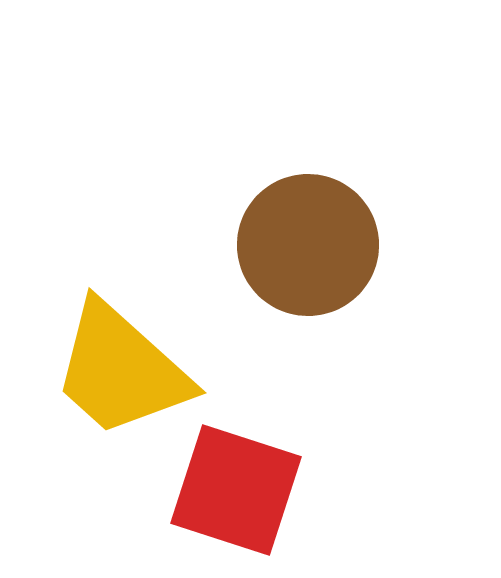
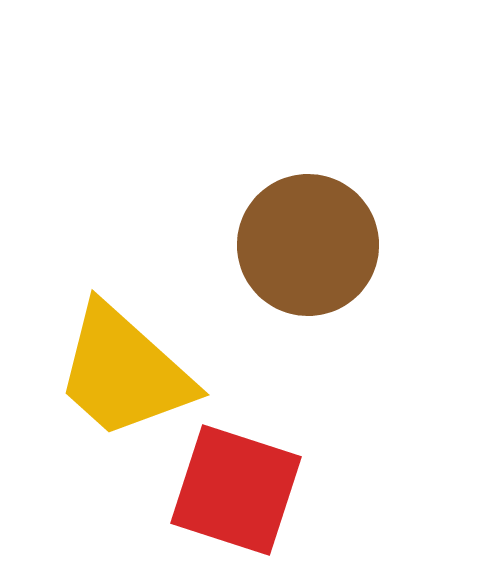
yellow trapezoid: moved 3 px right, 2 px down
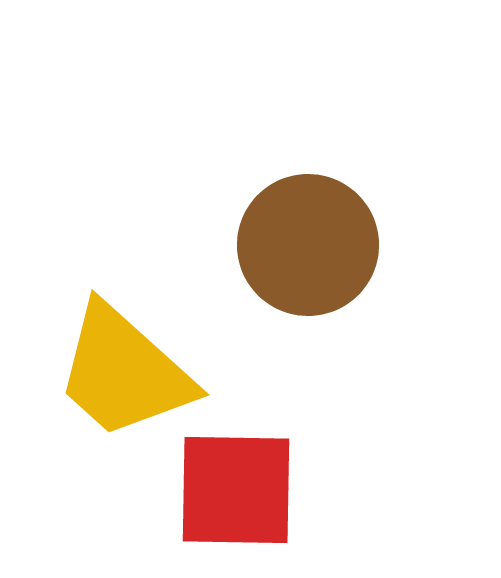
red square: rotated 17 degrees counterclockwise
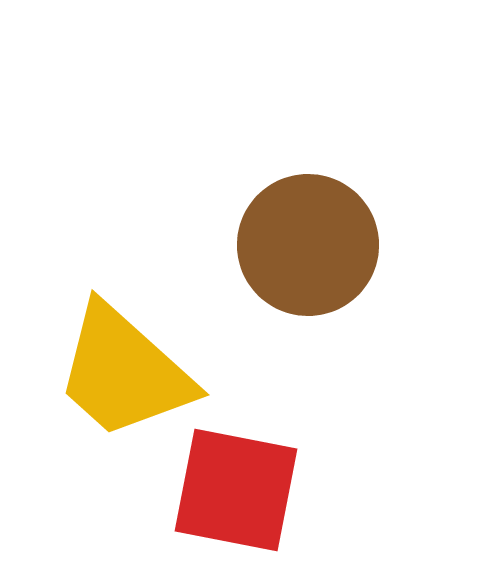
red square: rotated 10 degrees clockwise
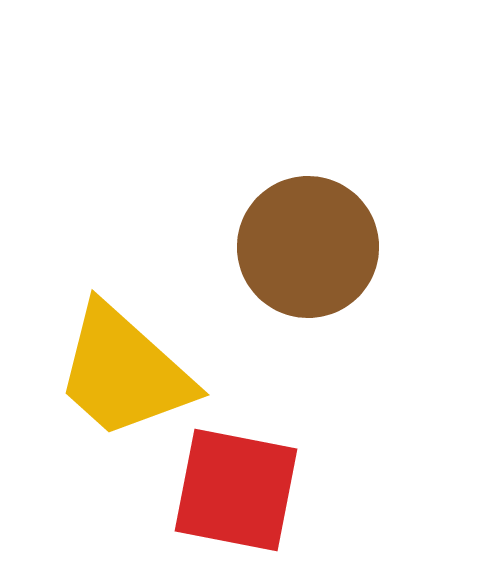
brown circle: moved 2 px down
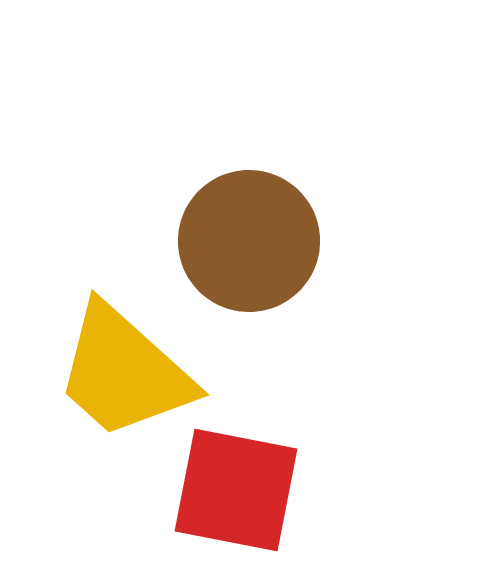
brown circle: moved 59 px left, 6 px up
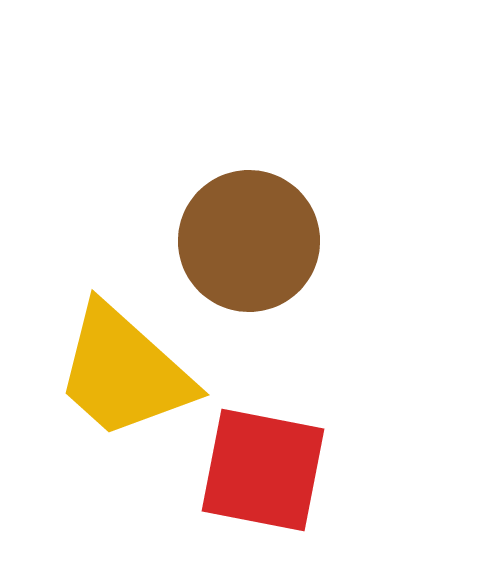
red square: moved 27 px right, 20 px up
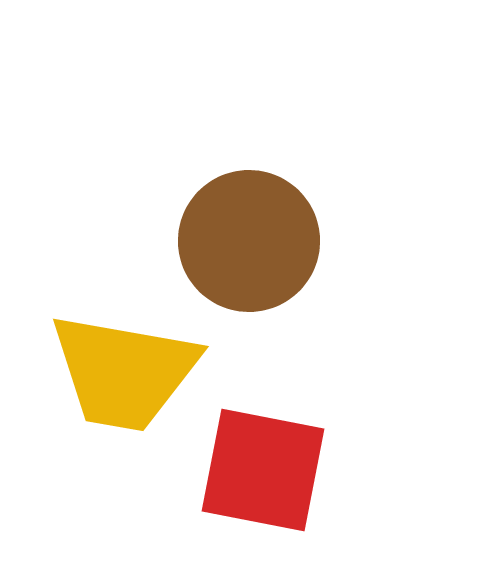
yellow trapezoid: rotated 32 degrees counterclockwise
